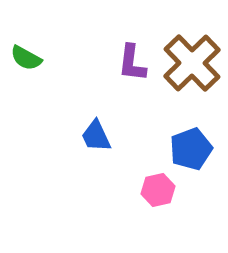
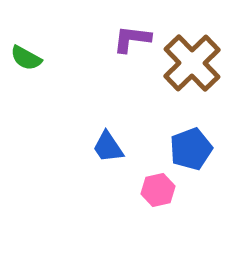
purple L-shape: moved 24 px up; rotated 90 degrees clockwise
blue trapezoid: moved 12 px right, 11 px down; rotated 9 degrees counterclockwise
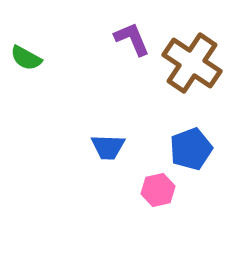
purple L-shape: rotated 60 degrees clockwise
brown cross: rotated 12 degrees counterclockwise
blue trapezoid: rotated 54 degrees counterclockwise
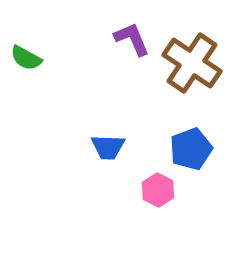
pink hexagon: rotated 20 degrees counterclockwise
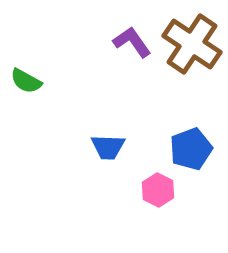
purple L-shape: moved 3 px down; rotated 12 degrees counterclockwise
green semicircle: moved 23 px down
brown cross: moved 19 px up
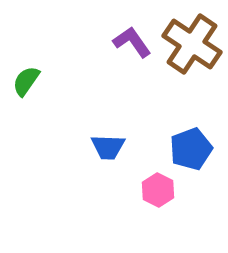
green semicircle: rotated 96 degrees clockwise
